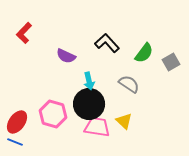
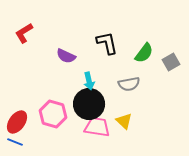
red L-shape: rotated 15 degrees clockwise
black L-shape: rotated 30 degrees clockwise
gray semicircle: rotated 135 degrees clockwise
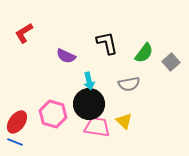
gray square: rotated 12 degrees counterclockwise
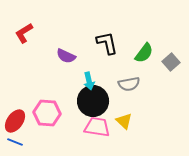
black circle: moved 4 px right, 3 px up
pink hexagon: moved 6 px left, 1 px up; rotated 12 degrees counterclockwise
red ellipse: moved 2 px left, 1 px up
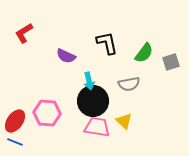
gray square: rotated 24 degrees clockwise
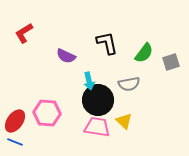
black circle: moved 5 px right, 1 px up
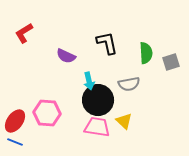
green semicircle: moved 2 px right; rotated 40 degrees counterclockwise
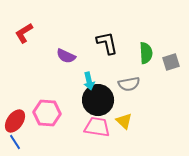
blue line: rotated 35 degrees clockwise
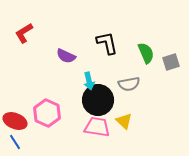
green semicircle: rotated 20 degrees counterclockwise
pink hexagon: rotated 20 degrees clockwise
red ellipse: rotated 75 degrees clockwise
